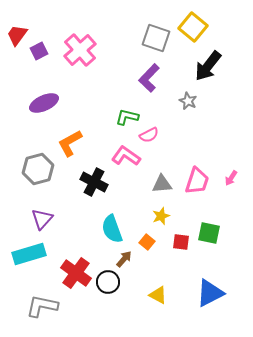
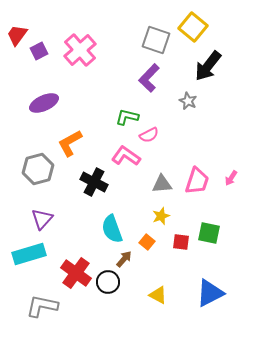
gray square: moved 2 px down
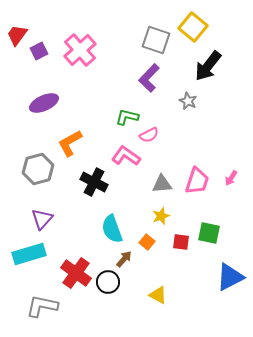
blue triangle: moved 20 px right, 16 px up
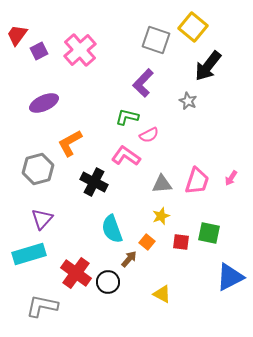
purple L-shape: moved 6 px left, 5 px down
brown arrow: moved 5 px right
yellow triangle: moved 4 px right, 1 px up
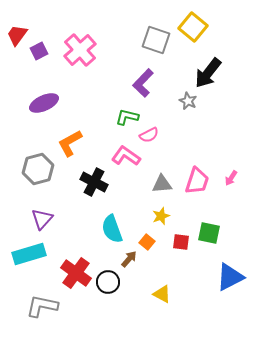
black arrow: moved 7 px down
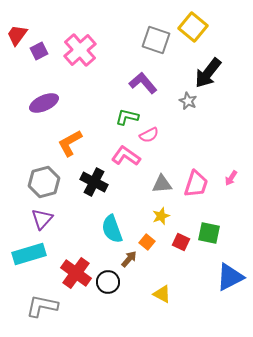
purple L-shape: rotated 96 degrees clockwise
gray hexagon: moved 6 px right, 13 px down
pink trapezoid: moved 1 px left, 3 px down
red square: rotated 18 degrees clockwise
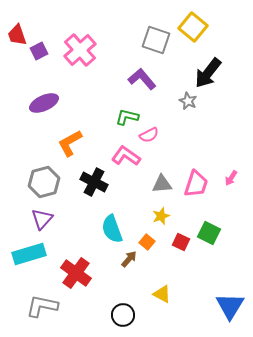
red trapezoid: rotated 55 degrees counterclockwise
purple L-shape: moved 1 px left, 4 px up
green square: rotated 15 degrees clockwise
blue triangle: moved 29 px down; rotated 32 degrees counterclockwise
black circle: moved 15 px right, 33 px down
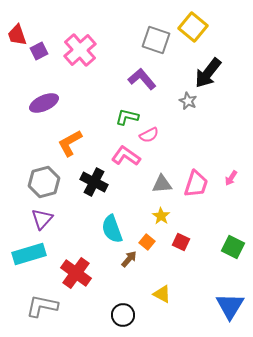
yellow star: rotated 18 degrees counterclockwise
green square: moved 24 px right, 14 px down
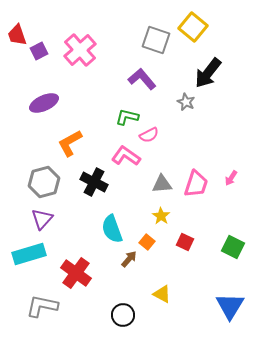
gray star: moved 2 px left, 1 px down
red square: moved 4 px right
